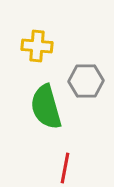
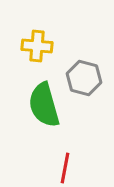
gray hexagon: moved 2 px left, 3 px up; rotated 16 degrees clockwise
green semicircle: moved 2 px left, 2 px up
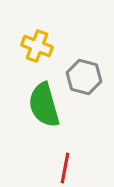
yellow cross: rotated 16 degrees clockwise
gray hexagon: moved 1 px up
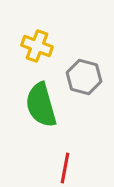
green semicircle: moved 3 px left
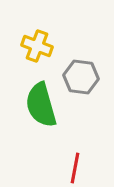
gray hexagon: moved 3 px left; rotated 8 degrees counterclockwise
red line: moved 10 px right
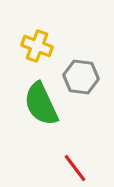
green semicircle: moved 1 px up; rotated 9 degrees counterclockwise
red line: rotated 48 degrees counterclockwise
